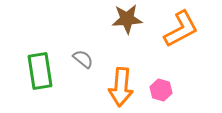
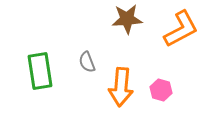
gray semicircle: moved 4 px right, 3 px down; rotated 150 degrees counterclockwise
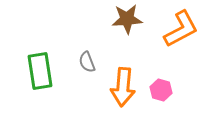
orange arrow: moved 2 px right
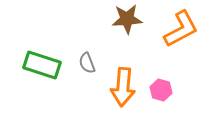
gray semicircle: moved 1 px down
green rectangle: moved 2 px right, 6 px up; rotated 63 degrees counterclockwise
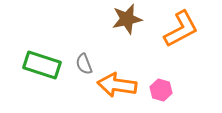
brown star: rotated 8 degrees counterclockwise
gray semicircle: moved 3 px left, 1 px down
orange arrow: moved 6 px left, 2 px up; rotated 93 degrees clockwise
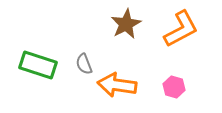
brown star: moved 1 px left, 5 px down; rotated 16 degrees counterclockwise
green rectangle: moved 4 px left
pink hexagon: moved 13 px right, 3 px up
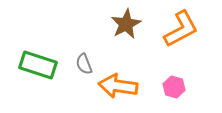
orange arrow: moved 1 px right, 1 px down
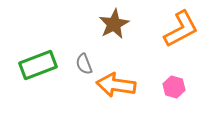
brown star: moved 12 px left
green rectangle: rotated 39 degrees counterclockwise
orange arrow: moved 2 px left, 1 px up
